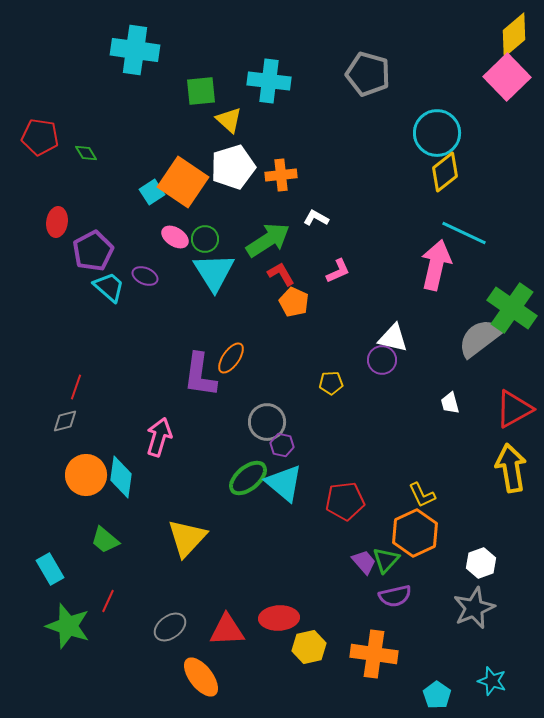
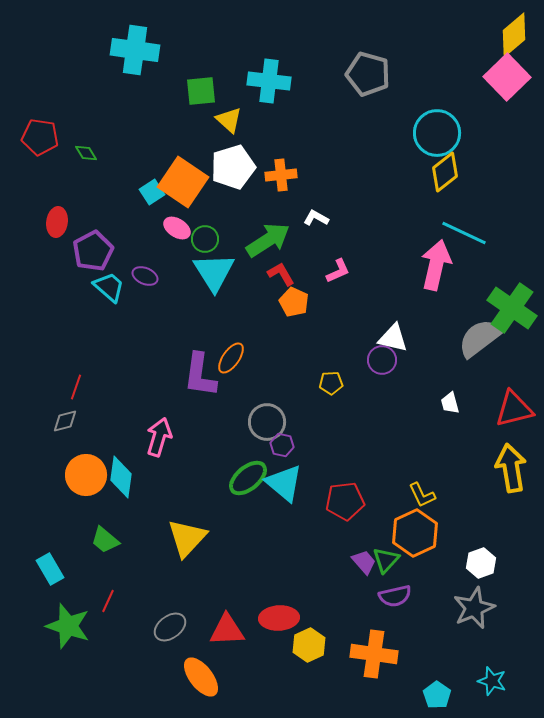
pink ellipse at (175, 237): moved 2 px right, 9 px up
red triangle at (514, 409): rotated 15 degrees clockwise
yellow hexagon at (309, 647): moved 2 px up; rotated 12 degrees counterclockwise
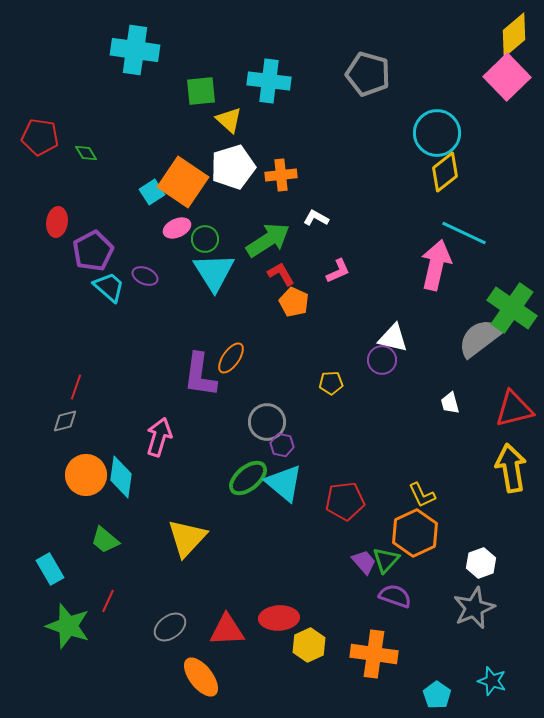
pink ellipse at (177, 228): rotated 56 degrees counterclockwise
purple semicircle at (395, 596): rotated 148 degrees counterclockwise
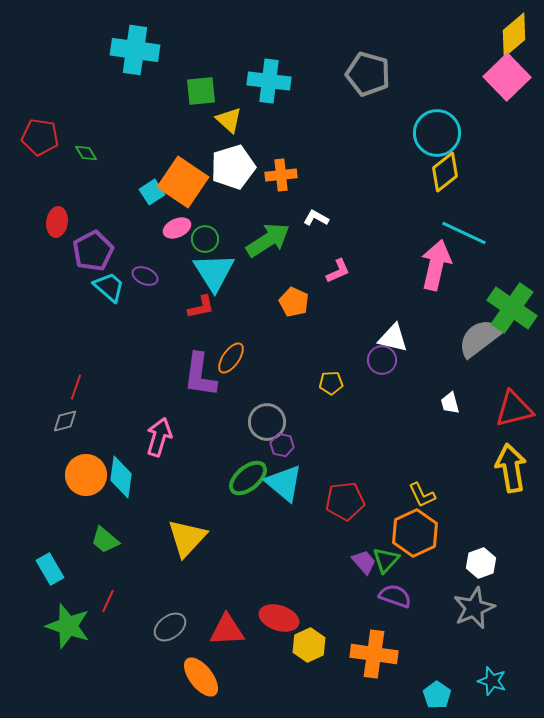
red L-shape at (281, 274): moved 80 px left, 33 px down; rotated 108 degrees clockwise
red ellipse at (279, 618): rotated 21 degrees clockwise
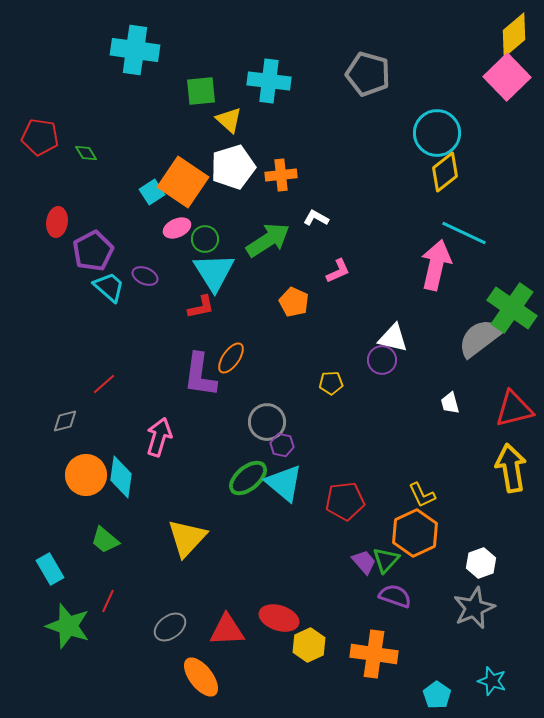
red line at (76, 387): moved 28 px right, 3 px up; rotated 30 degrees clockwise
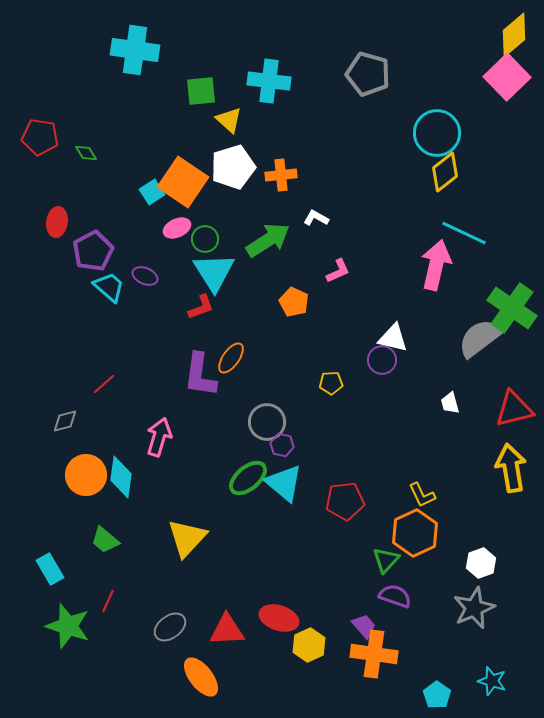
red L-shape at (201, 307): rotated 8 degrees counterclockwise
purple trapezoid at (364, 562): moved 64 px down
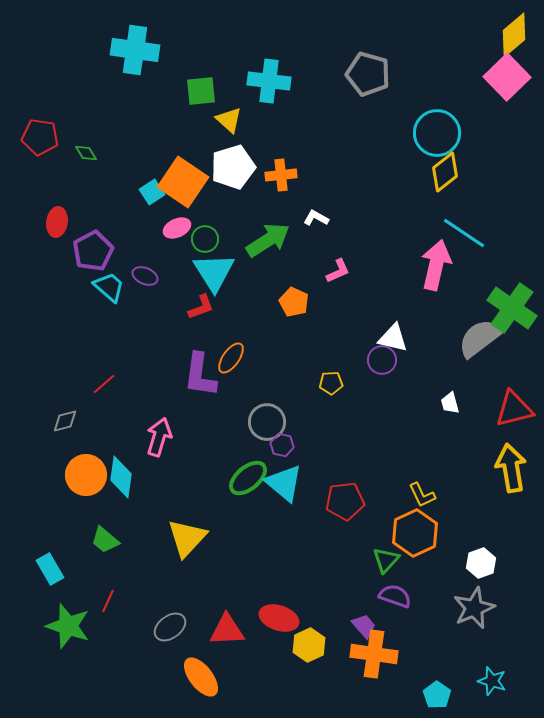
cyan line at (464, 233): rotated 9 degrees clockwise
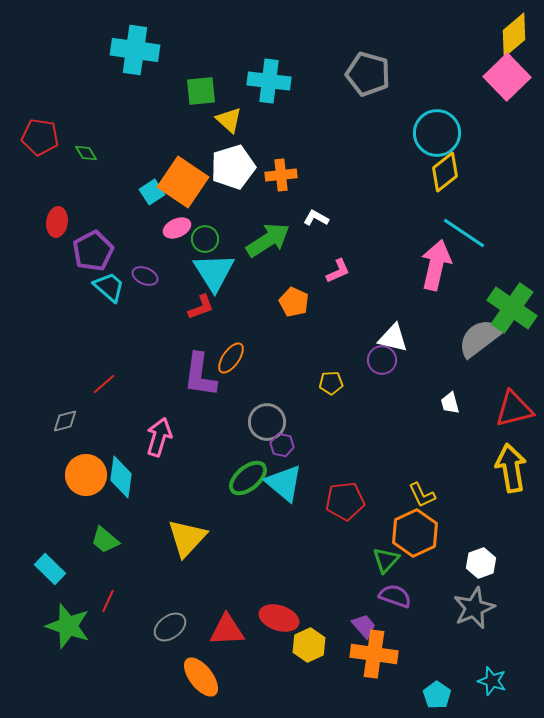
cyan rectangle at (50, 569): rotated 16 degrees counterclockwise
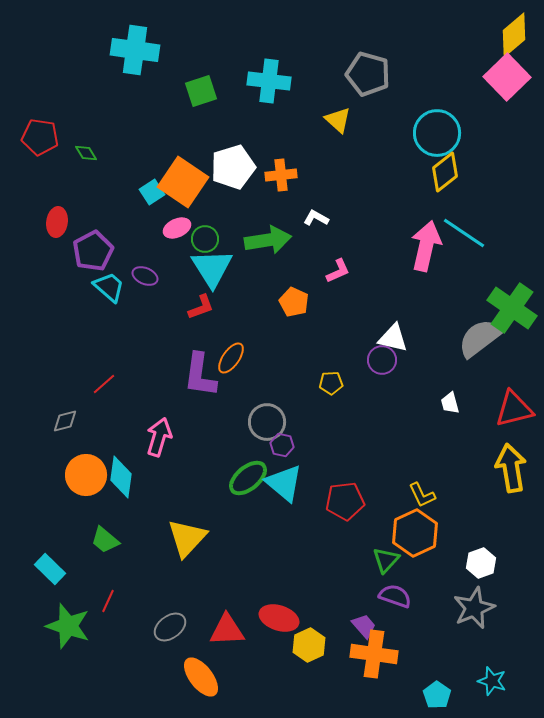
green square at (201, 91): rotated 12 degrees counterclockwise
yellow triangle at (229, 120): moved 109 px right
green arrow at (268, 240): rotated 24 degrees clockwise
pink arrow at (436, 265): moved 10 px left, 19 px up
cyan triangle at (214, 272): moved 2 px left, 4 px up
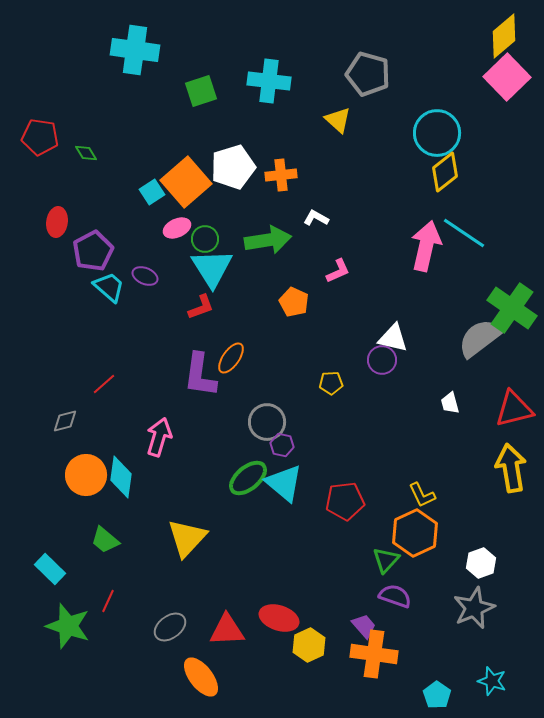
yellow diamond at (514, 35): moved 10 px left, 1 px down
orange square at (183, 182): moved 3 px right; rotated 15 degrees clockwise
